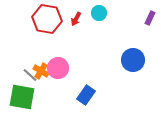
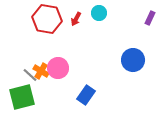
green square: rotated 24 degrees counterclockwise
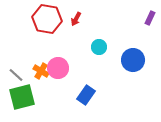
cyan circle: moved 34 px down
gray line: moved 14 px left
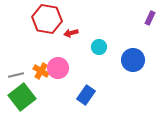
red arrow: moved 5 px left, 14 px down; rotated 48 degrees clockwise
gray line: rotated 56 degrees counterclockwise
green square: rotated 24 degrees counterclockwise
